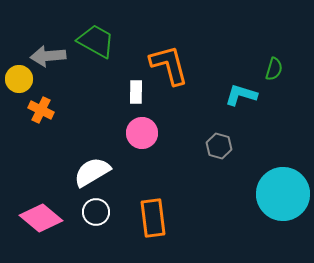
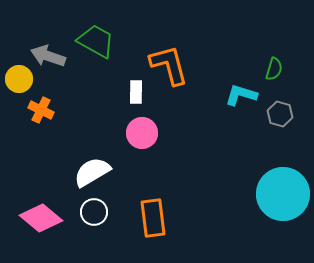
gray arrow: rotated 24 degrees clockwise
gray hexagon: moved 61 px right, 32 px up
white circle: moved 2 px left
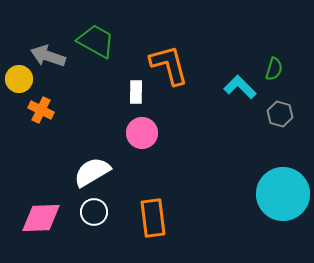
cyan L-shape: moved 1 px left, 8 px up; rotated 28 degrees clockwise
pink diamond: rotated 42 degrees counterclockwise
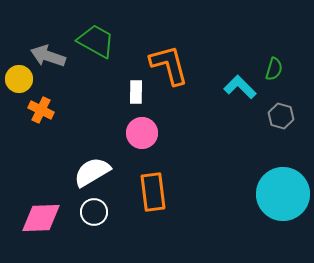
gray hexagon: moved 1 px right, 2 px down
orange rectangle: moved 26 px up
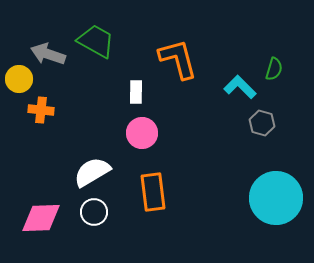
gray arrow: moved 2 px up
orange L-shape: moved 9 px right, 6 px up
orange cross: rotated 20 degrees counterclockwise
gray hexagon: moved 19 px left, 7 px down
cyan circle: moved 7 px left, 4 px down
